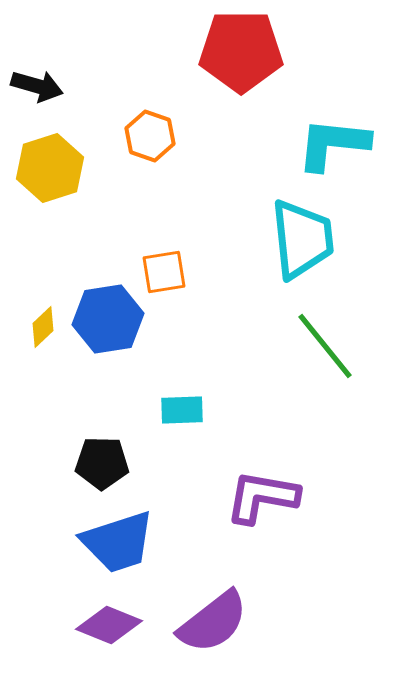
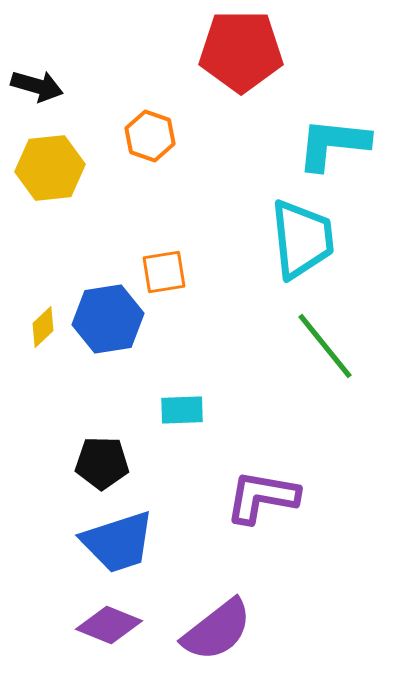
yellow hexagon: rotated 12 degrees clockwise
purple semicircle: moved 4 px right, 8 px down
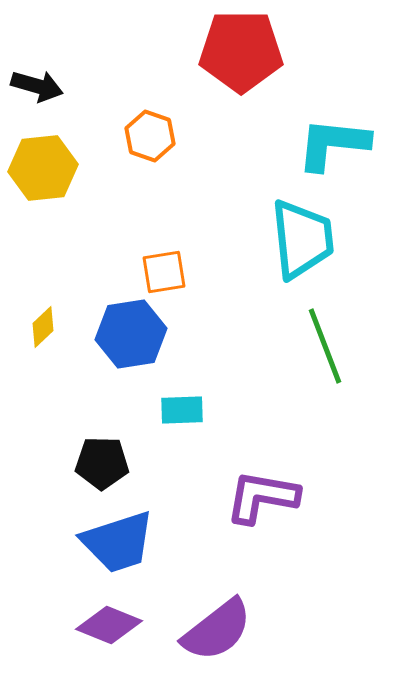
yellow hexagon: moved 7 px left
blue hexagon: moved 23 px right, 15 px down
green line: rotated 18 degrees clockwise
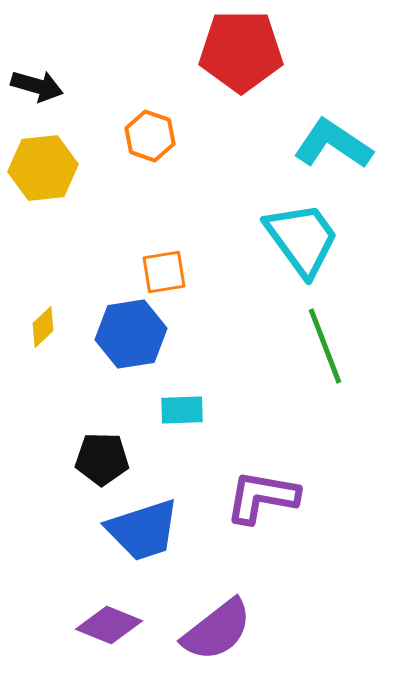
cyan L-shape: rotated 28 degrees clockwise
cyan trapezoid: rotated 30 degrees counterclockwise
black pentagon: moved 4 px up
blue trapezoid: moved 25 px right, 12 px up
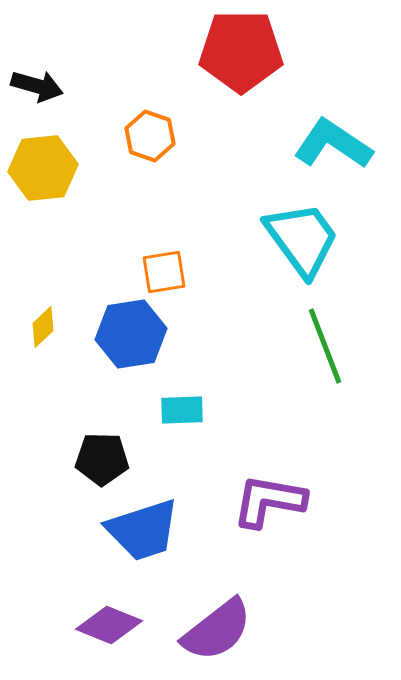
purple L-shape: moved 7 px right, 4 px down
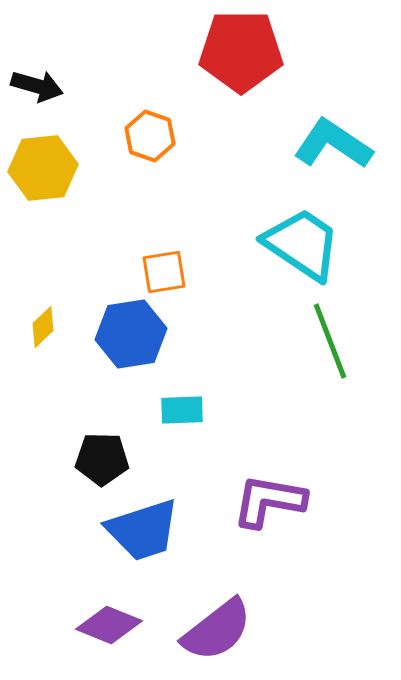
cyan trapezoid: moved 5 px down; rotated 20 degrees counterclockwise
green line: moved 5 px right, 5 px up
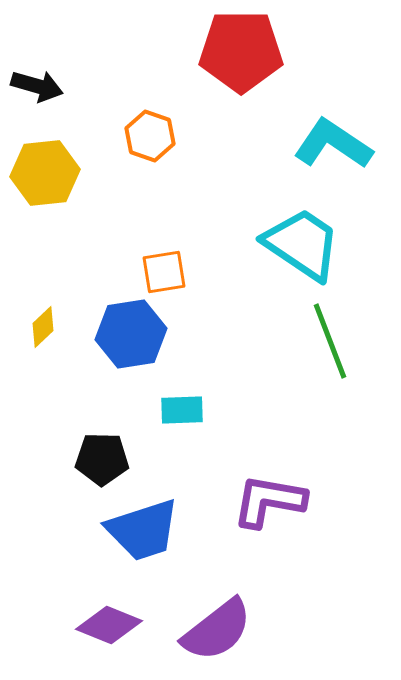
yellow hexagon: moved 2 px right, 5 px down
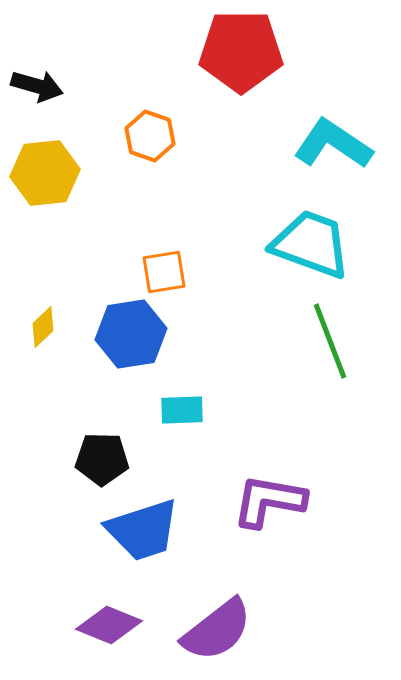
cyan trapezoid: moved 9 px right; rotated 14 degrees counterclockwise
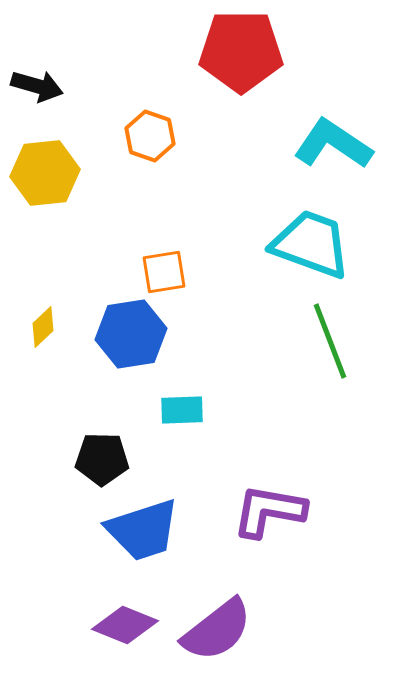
purple L-shape: moved 10 px down
purple diamond: moved 16 px right
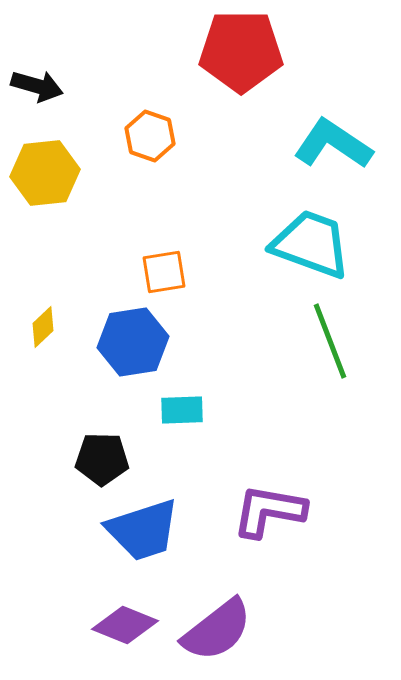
blue hexagon: moved 2 px right, 8 px down
